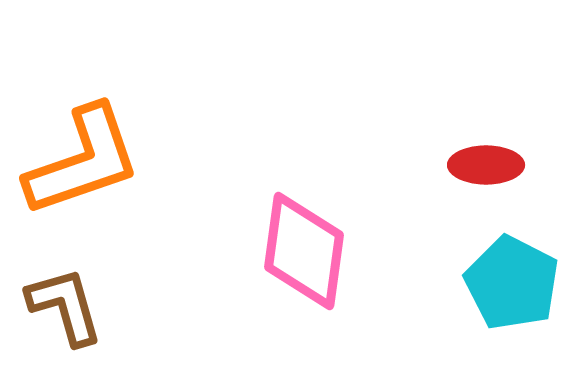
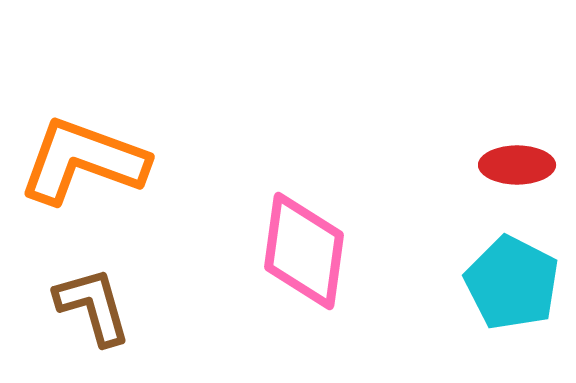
orange L-shape: rotated 141 degrees counterclockwise
red ellipse: moved 31 px right
brown L-shape: moved 28 px right
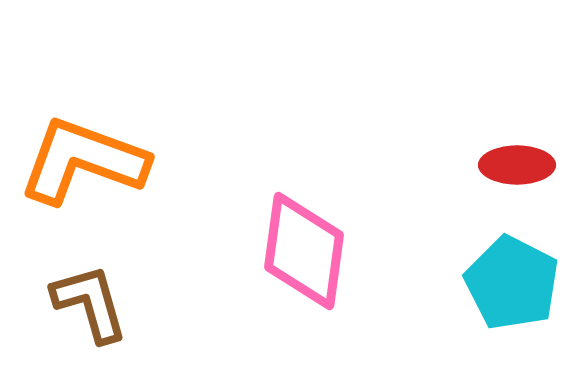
brown L-shape: moved 3 px left, 3 px up
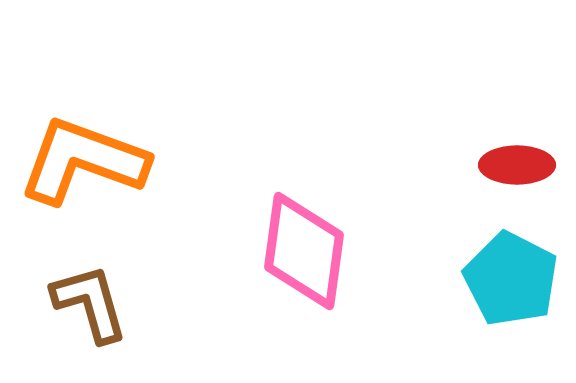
cyan pentagon: moved 1 px left, 4 px up
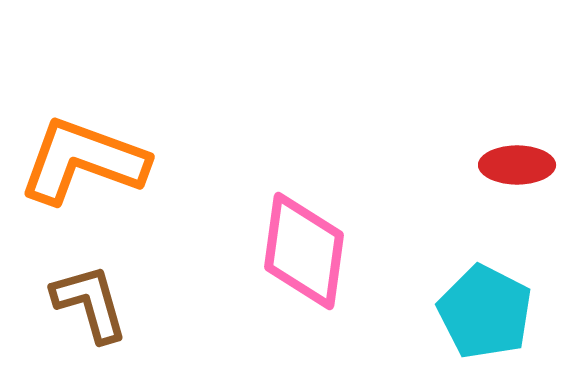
cyan pentagon: moved 26 px left, 33 px down
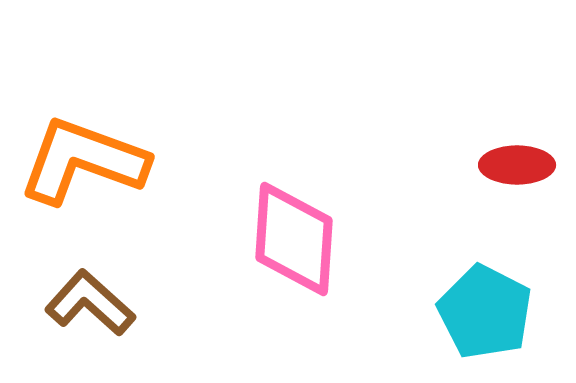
pink diamond: moved 10 px left, 12 px up; rotated 4 degrees counterclockwise
brown L-shape: rotated 32 degrees counterclockwise
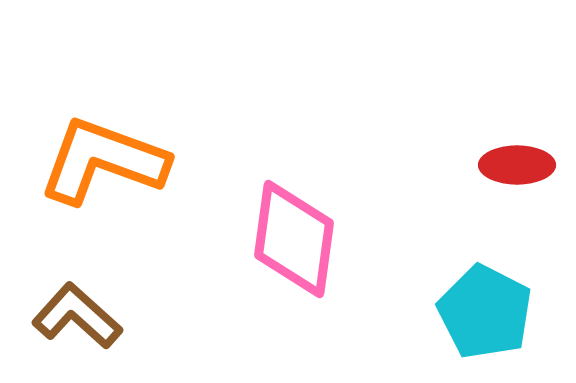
orange L-shape: moved 20 px right
pink diamond: rotated 4 degrees clockwise
brown L-shape: moved 13 px left, 13 px down
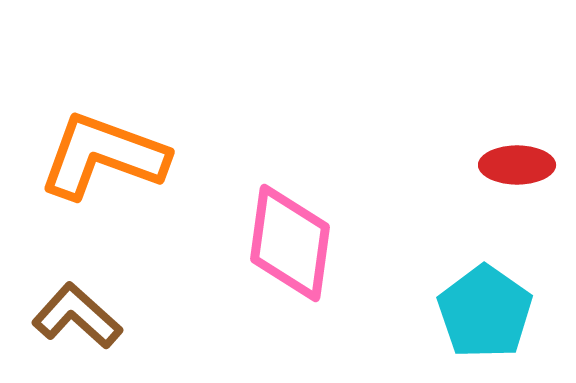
orange L-shape: moved 5 px up
pink diamond: moved 4 px left, 4 px down
cyan pentagon: rotated 8 degrees clockwise
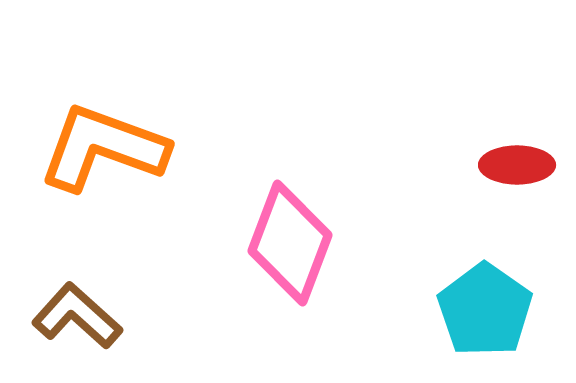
orange L-shape: moved 8 px up
pink diamond: rotated 13 degrees clockwise
cyan pentagon: moved 2 px up
